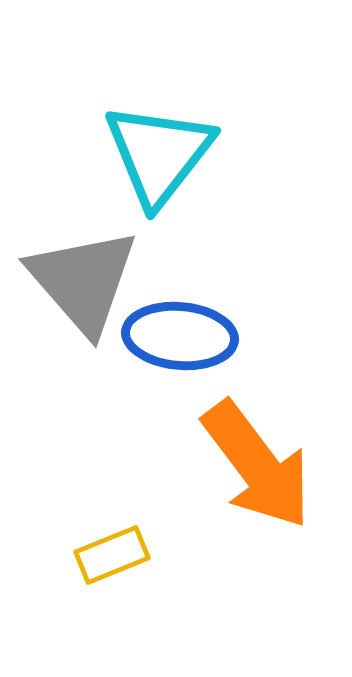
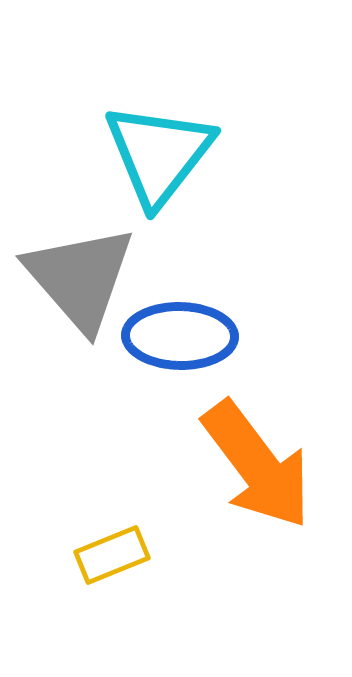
gray triangle: moved 3 px left, 3 px up
blue ellipse: rotated 4 degrees counterclockwise
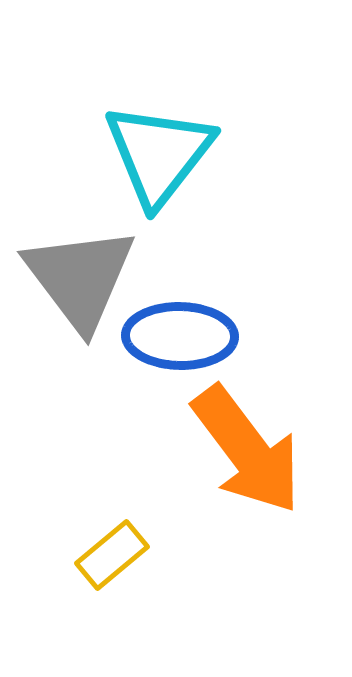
gray triangle: rotated 4 degrees clockwise
orange arrow: moved 10 px left, 15 px up
yellow rectangle: rotated 18 degrees counterclockwise
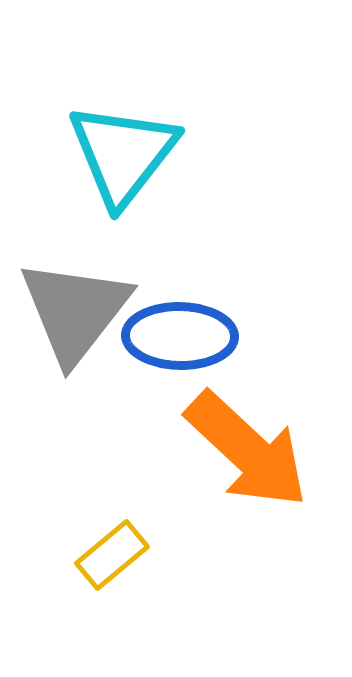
cyan triangle: moved 36 px left
gray triangle: moved 5 px left, 33 px down; rotated 15 degrees clockwise
orange arrow: rotated 10 degrees counterclockwise
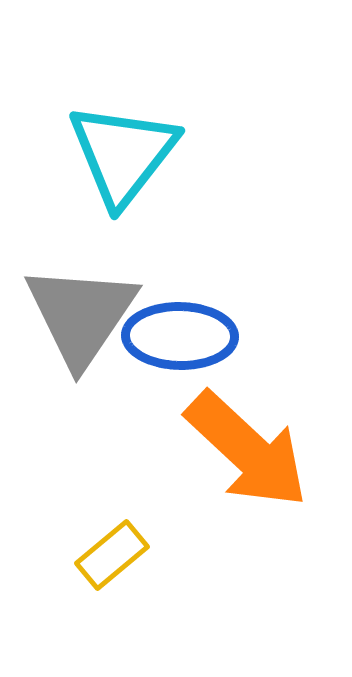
gray triangle: moved 6 px right, 4 px down; rotated 4 degrees counterclockwise
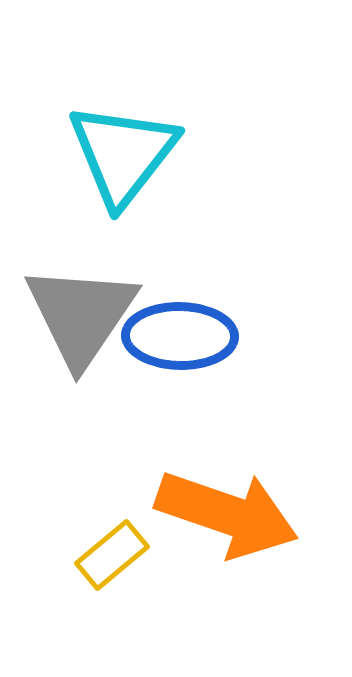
orange arrow: moved 20 px left, 64 px down; rotated 24 degrees counterclockwise
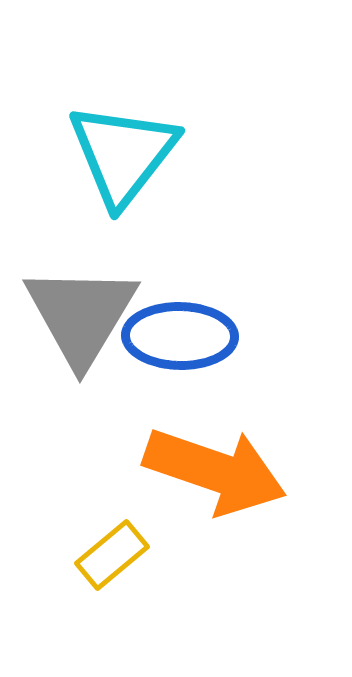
gray triangle: rotated 3 degrees counterclockwise
orange arrow: moved 12 px left, 43 px up
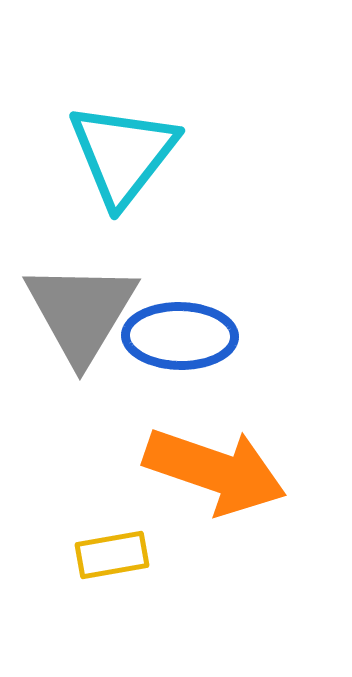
gray triangle: moved 3 px up
yellow rectangle: rotated 30 degrees clockwise
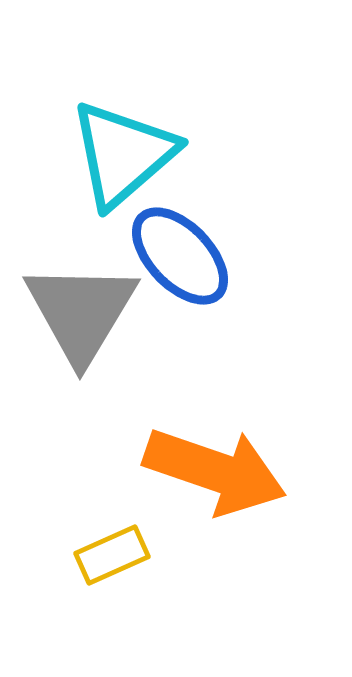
cyan triangle: rotated 11 degrees clockwise
blue ellipse: moved 80 px up; rotated 45 degrees clockwise
yellow rectangle: rotated 14 degrees counterclockwise
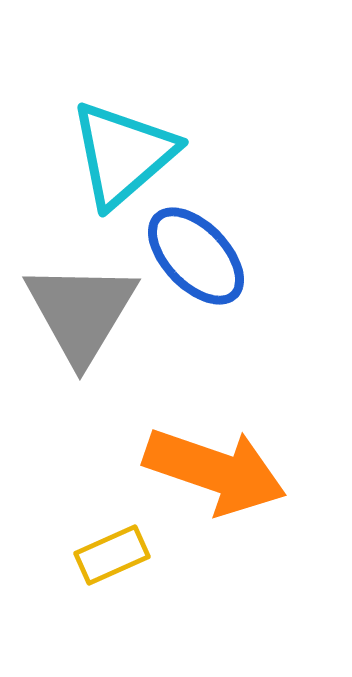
blue ellipse: moved 16 px right
